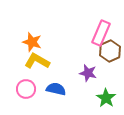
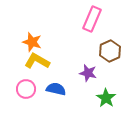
pink rectangle: moved 9 px left, 14 px up
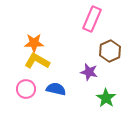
orange star: moved 2 px right, 1 px down; rotated 18 degrees counterclockwise
purple star: moved 1 px right, 1 px up
